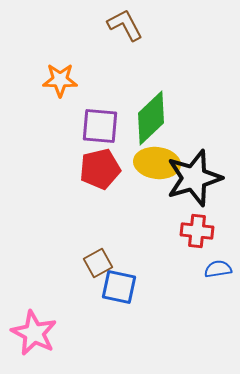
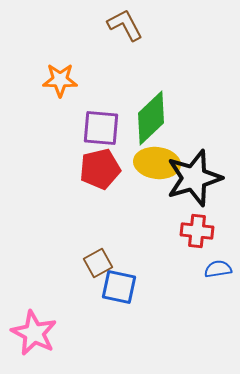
purple square: moved 1 px right, 2 px down
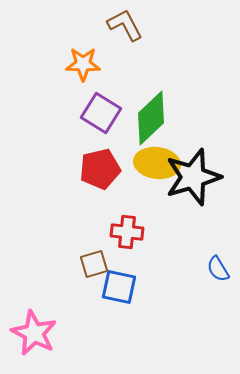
orange star: moved 23 px right, 16 px up
purple square: moved 15 px up; rotated 27 degrees clockwise
black star: moved 1 px left, 1 px up
red cross: moved 70 px left, 1 px down
brown square: moved 4 px left, 1 px down; rotated 12 degrees clockwise
blue semicircle: rotated 112 degrees counterclockwise
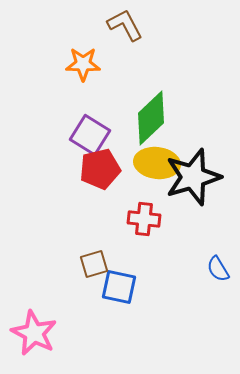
purple square: moved 11 px left, 22 px down
red cross: moved 17 px right, 13 px up
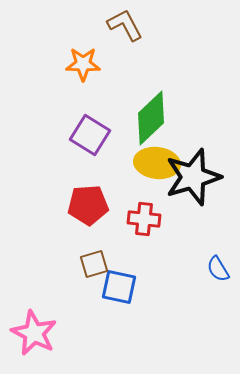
red pentagon: moved 12 px left, 36 px down; rotated 9 degrees clockwise
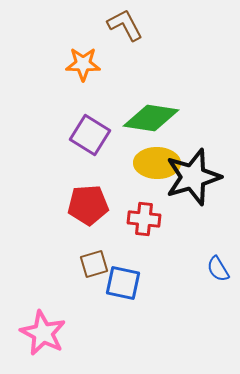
green diamond: rotated 52 degrees clockwise
yellow ellipse: rotated 6 degrees counterclockwise
blue square: moved 4 px right, 4 px up
pink star: moved 9 px right
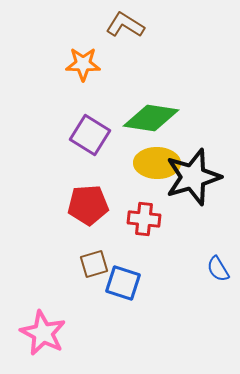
brown L-shape: rotated 30 degrees counterclockwise
blue square: rotated 6 degrees clockwise
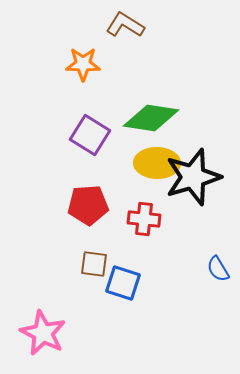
brown square: rotated 24 degrees clockwise
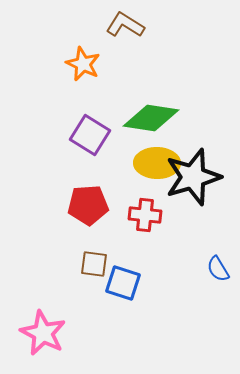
orange star: rotated 24 degrees clockwise
red cross: moved 1 px right, 4 px up
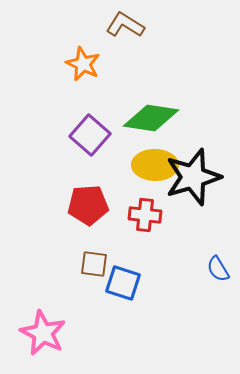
purple square: rotated 9 degrees clockwise
yellow ellipse: moved 2 px left, 2 px down
